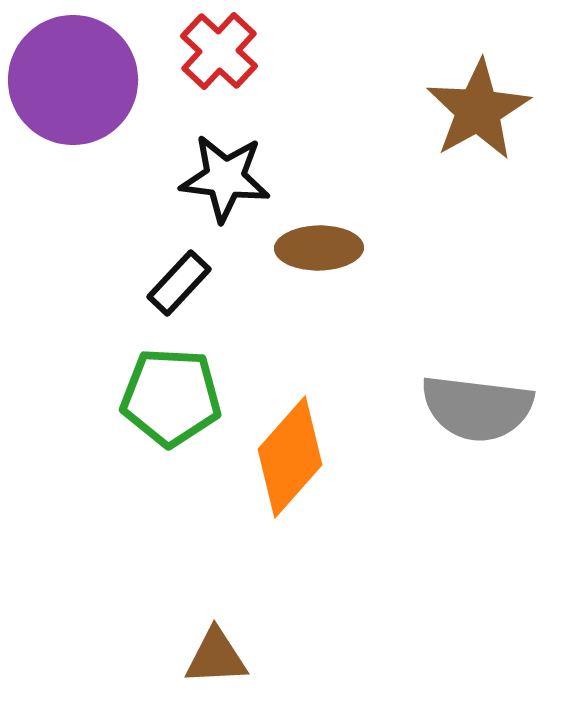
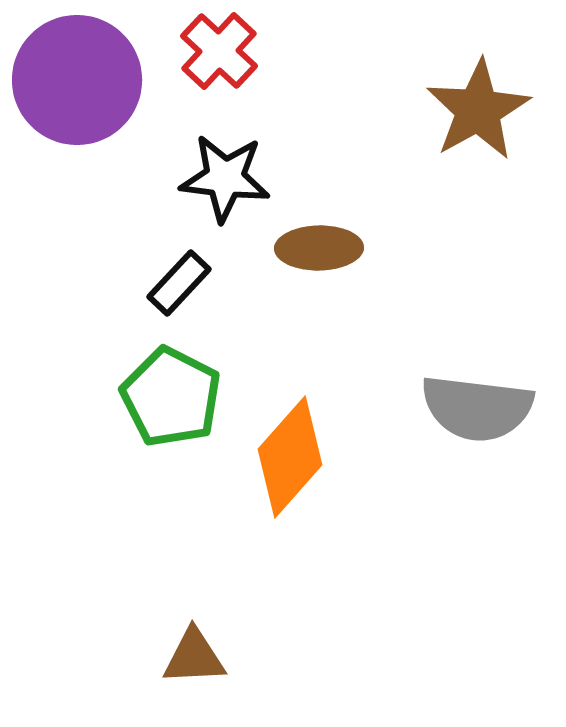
purple circle: moved 4 px right
green pentagon: rotated 24 degrees clockwise
brown triangle: moved 22 px left
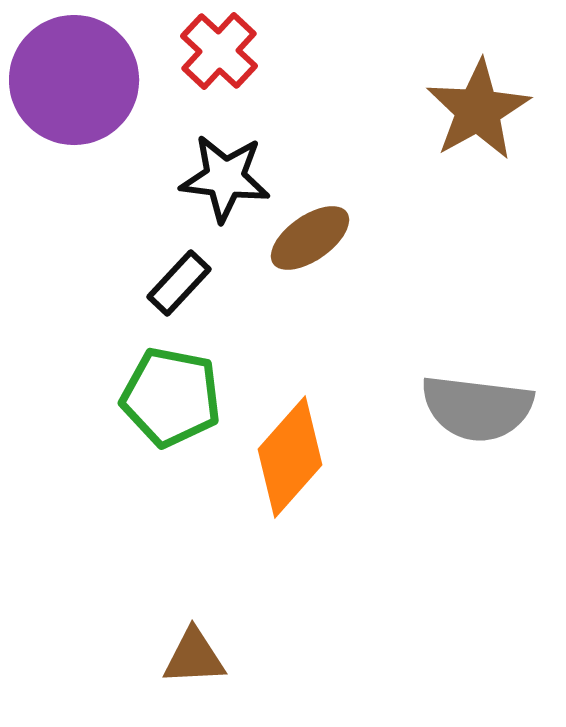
purple circle: moved 3 px left
brown ellipse: moved 9 px left, 10 px up; rotated 34 degrees counterclockwise
green pentagon: rotated 16 degrees counterclockwise
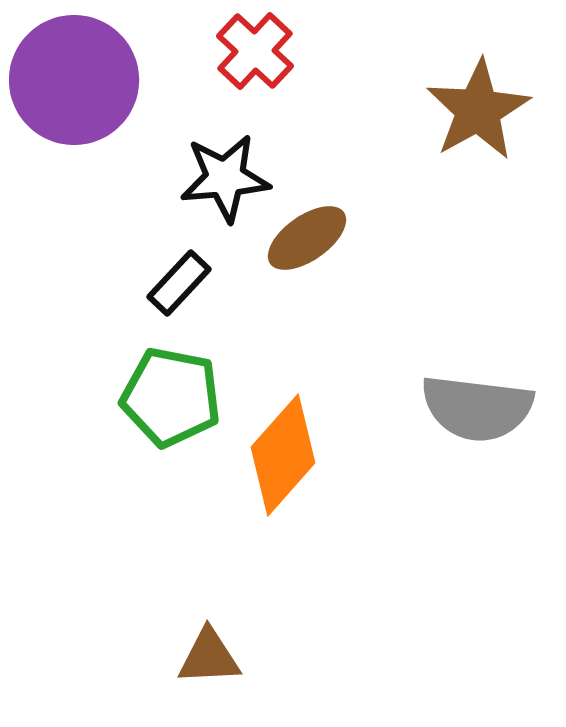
red cross: moved 36 px right
black star: rotated 12 degrees counterclockwise
brown ellipse: moved 3 px left
orange diamond: moved 7 px left, 2 px up
brown triangle: moved 15 px right
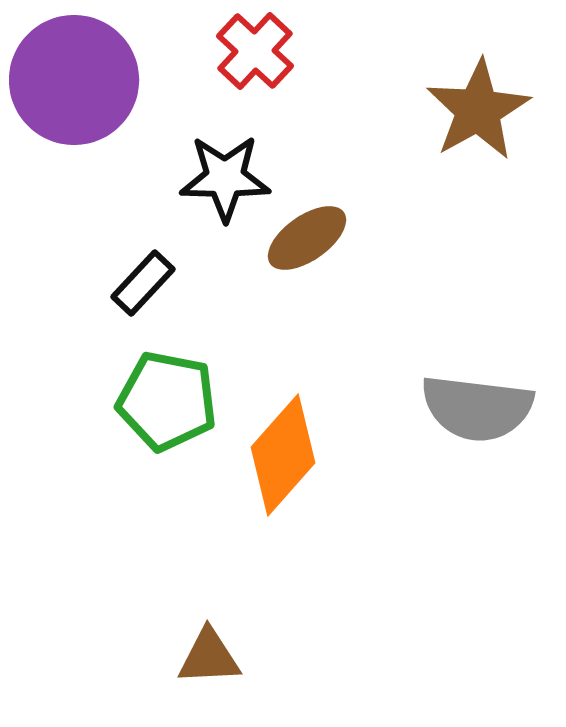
black star: rotated 6 degrees clockwise
black rectangle: moved 36 px left
green pentagon: moved 4 px left, 4 px down
